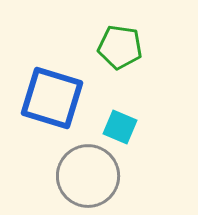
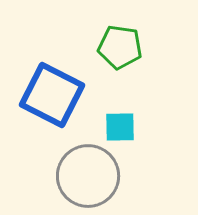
blue square: moved 3 px up; rotated 10 degrees clockwise
cyan square: rotated 24 degrees counterclockwise
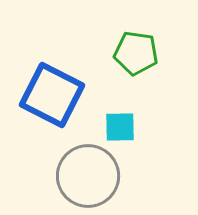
green pentagon: moved 16 px right, 6 px down
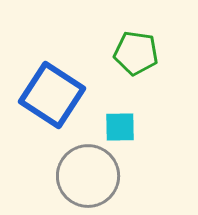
blue square: rotated 6 degrees clockwise
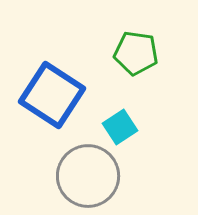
cyan square: rotated 32 degrees counterclockwise
